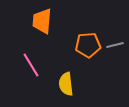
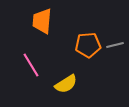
yellow semicircle: rotated 115 degrees counterclockwise
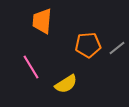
gray line: moved 2 px right, 3 px down; rotated 24 degrees counterclockwise
pink line: moved 2 px down
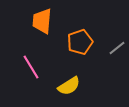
orange pentagon: moved 8 px left, 3 px up; rotated 15 degrees counterclockwise
yellow semicircle: moved 3 px right, 2 px down
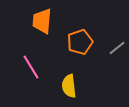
yellow semicircle: rotated 115 degrees clockwise
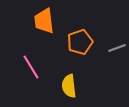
orange trapezoid: moved 2 px right; rotated 12 degrees counterclockwise
gray line: rotated 18 degrees clockwise
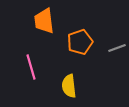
pink line: rotated 15 degrees clockwise
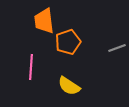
orange pentagon: moved 12 px left
pink line: rotated 20 degrees clockwise
yellow semicircle: rotated 50 degrees counterclockwise
